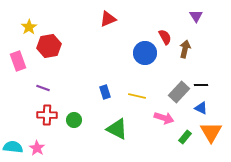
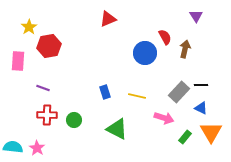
pink rectangle: rotated 24 degrees clockwise
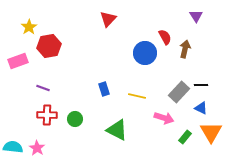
red triangle: rotated 24 degrees counterclockwise
pink rectangle: rotated 66 degrees clockwise
blue rectangle: moved 1 px left, 3 px up
green circle: moved 1 px right, 1 px up
green triangle: moved 1 px down
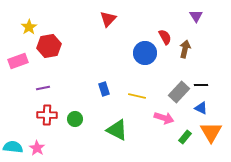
purple line: rotated 32 degrees counterclockwise
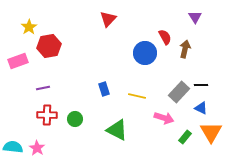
purple triangle: moved 1 px left, 1 px down
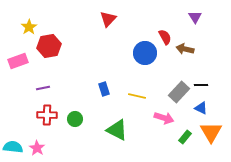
brown arrow: rotated 90 degrees counterclockwise
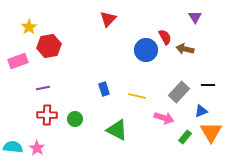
blue circle: moved 1 px right, 3 px up
black line: moved 7 px right
blue triangle: moved 3 px down; rotated 48 degrees counterclockwise
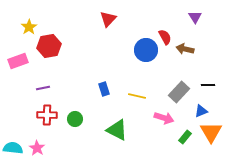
cyan semicircle: moved 1 px down
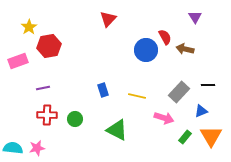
blue rectangle: moved 1 px left, 1 px down
orange triangle: moved 4 px down
pink star: rotated 28 degrees clockwise
